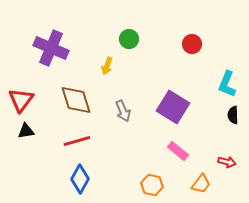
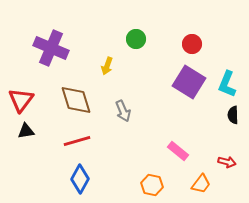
green circle: moved 7 px right
purple square: moved 16 px right, 25 px up
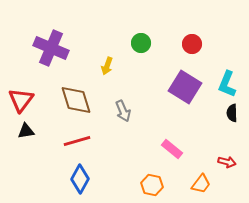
green circle: moved 5 px right, 4 px down
purple square: moved 4 px left, 5 px down
black semicircle: moved 1 px left, 2 px up
pink rectangle: moved 6 px left, 2 px up
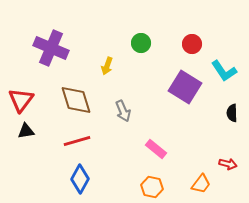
cyan L-shape: moved 3 px left, 13 px up; rotated 56 degrees counterclockwise
pink rectangle: moved 16 px left
red arrow: moved 1 px right, 2 px down
orange hexagon: moved 2 px down
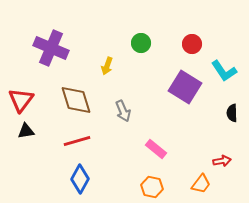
red arrow: moved 6 px left, 3 px up; rotated 24 degrees counterclockwise
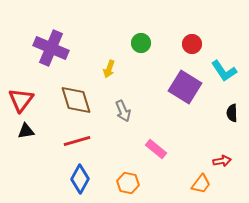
yellow arrow: moved 2 px right, 3 px down
orange hexagon: moved 24 px left, 4 px up
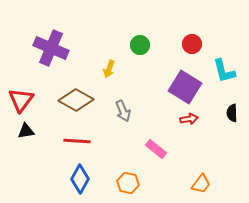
green circle: moved 1 px left, 2 px down
cyan L-shape: rotated 20 degrees clockwise
brown diamond: rotated 44 degrees counterclockwise
red line: rotated 20 degrees clockwise
red arrow: moved 33 px left, 42 px up
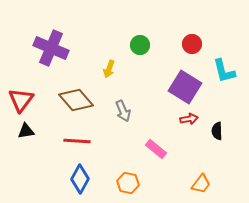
brown diamond: rotated 20 degrees clockwise
black semicircle: moved 15 px left, 18 px down
